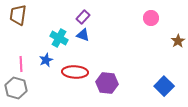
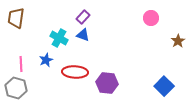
brown trapezoid: moved 2 px left, 3 px down
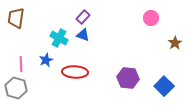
brown star: moved 3 px left, 2 px down
purple hexagon: moved 21 px right, 5 px up
